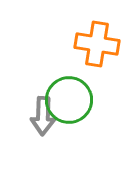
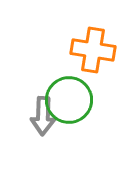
orange cross: moved 4 px left, 6 px down
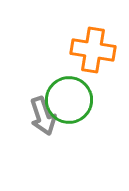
gray arrow: rotated 21 degrees counterclockwise
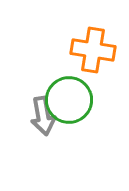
gray arrow: rotated 9 degrees clockwise
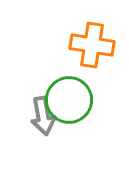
orange cross: moved 1 px left, 5 px up
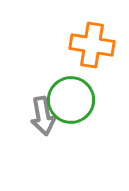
green circle: moved 2 px right
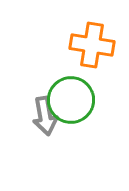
gray arrow: moved 2 px right
